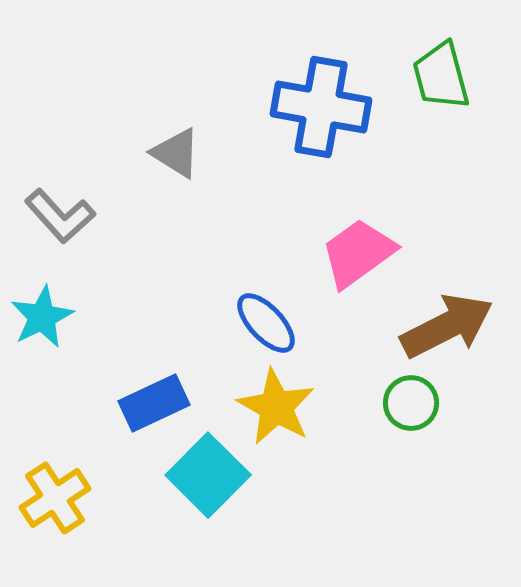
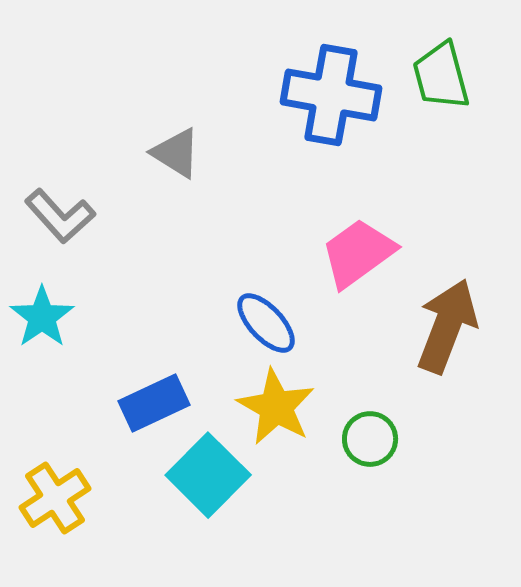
blue cross: moved 10 px right, 12 px up
cyan star: rotated 8 degrees counterclockwise
brown arrow: rotated 42 degrees counterclockwise
green circle: moved 41 px left, 36 px down
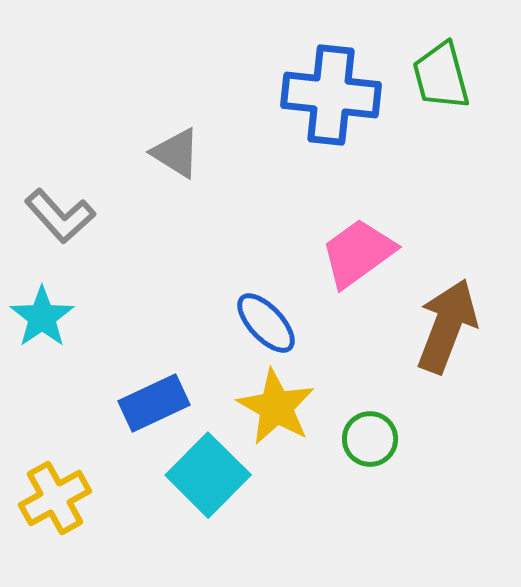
blue cross: rotated 4 degrees counterclockwise
yellow cross: rotated 4 degrees clockwise
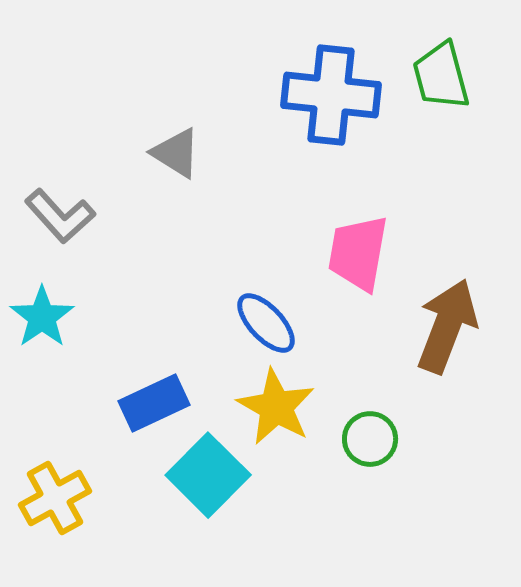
pink trapezoid: rotated 44 degrees counterclockwise
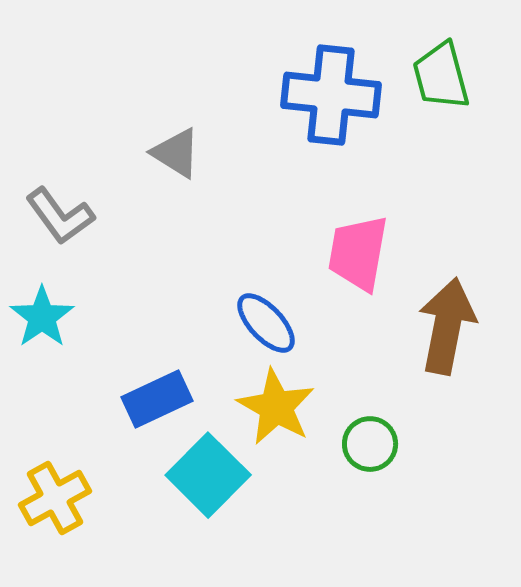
gray L-shape: rotated 6 degrees clockwise
brown arrow: rotated 10 degrees counterclockwise
blue rectangle: moved 3 px right, 4 px up
green circle: moved 5 px down
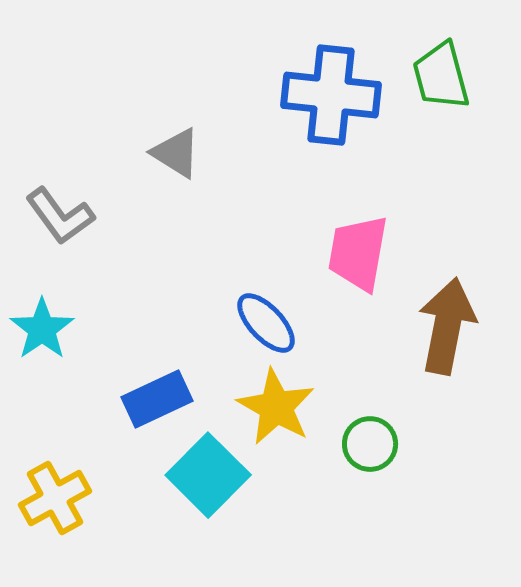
cyan star: moved 12 px down
